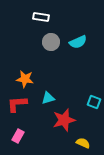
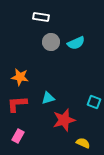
cyan semicircle: moved 2 px left, 1 px down
orange star: moved 5 px left, 2 px up
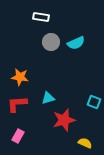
yellow semicircle: moved 2 px right
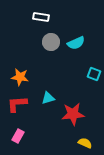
cyan square: moved 28 px up
red star: moved 9 px right, 6 px up; rotated 10 degrees clockwise
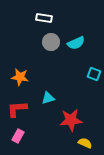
white rectangle: moved 3 px right, 1 px down
red L-shape: moved 5 px down
red star: moved 2 px left, 6 px down
